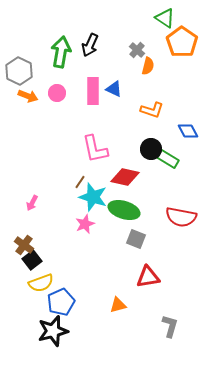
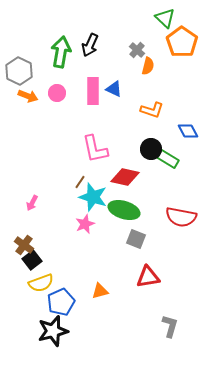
green triangle: rotated 10 degrees clockwise
orange triangle: moved 18 px left, 14 px up
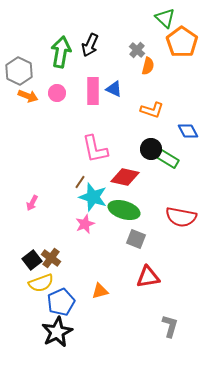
brown cross: moved 27 px right, 13 px down
black star: moved 4 px right, 1 px down; rotated 12 degrees counterclockwise
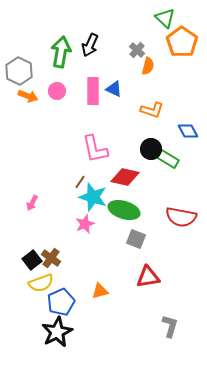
pink circle: moved 2 px up
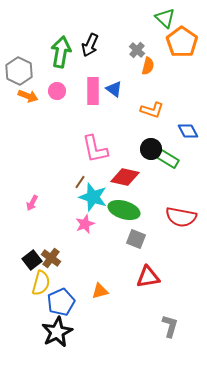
blue triangle: rotated 12 degrees clockwise
yellow semicircle: rotated 55 degrees counterclockwise
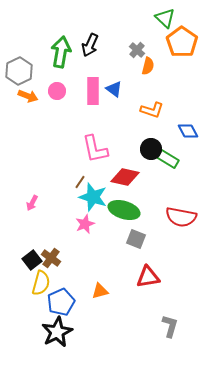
gray hexagon: rotated 8 degrees clockwise
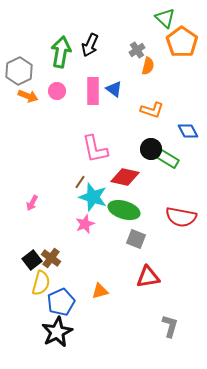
gray cross: rotated 14 degrees clockwise
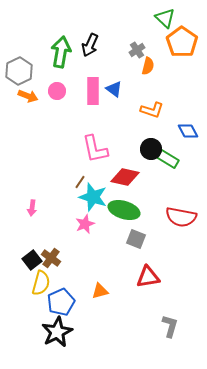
pink arrow: moved 5 px down; rotated 21 degrees counterclockwise
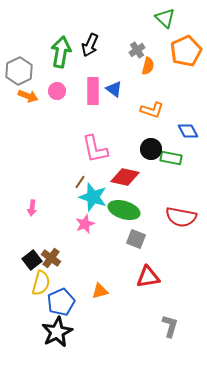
orange pentagon: moved 4 px right, 9 px down; rotated 12 degrees clockwise
green rectangle: moved 3 px right, 1 px up; rotated 20 degrees counterclockwise
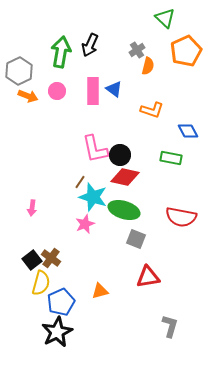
black circle: moved 31 px left, 6 px down
